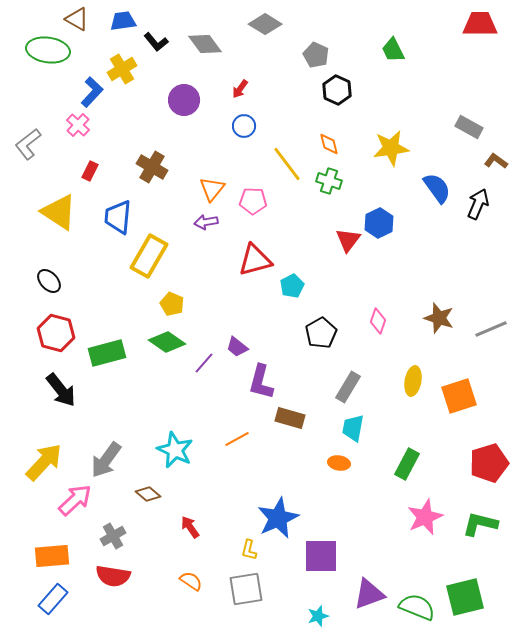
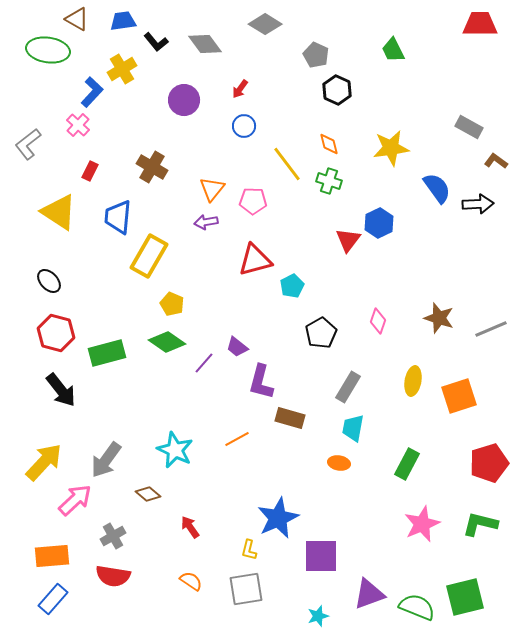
black arrow at (478, 204): rotated 64 degrees clockwise
pink star at (425, 517): moved 3 px left, 7 px down
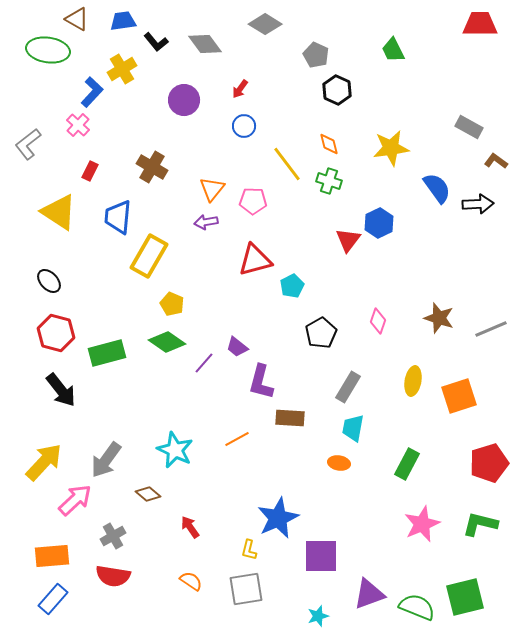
brown rectangle at (290, 418): rotated 12 degrees counterclockwise
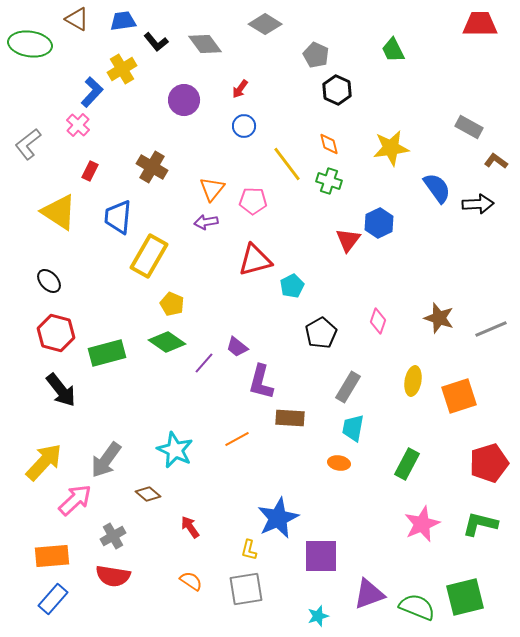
green ellipse at (48, 50): moved 18 px left, 6 px up
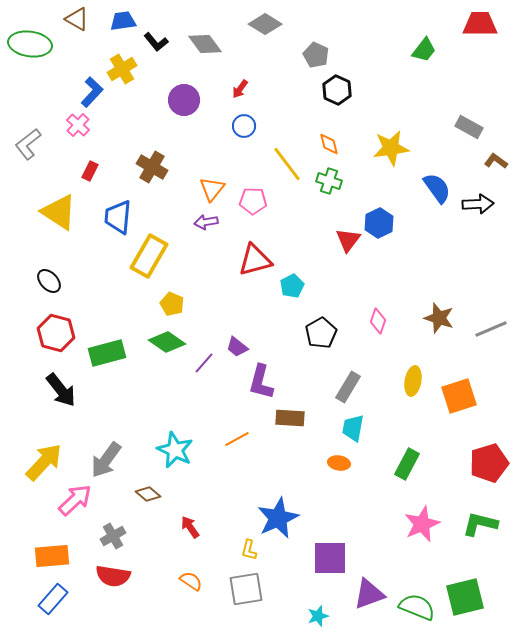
green trapezoid at (393, 50): moved 31 px right; rotated 116 degrees counterclockwise
purple square at (321, 556): moved 9 px right, 2 px down
